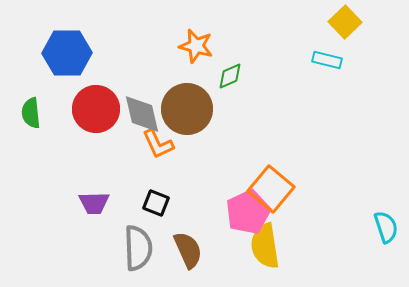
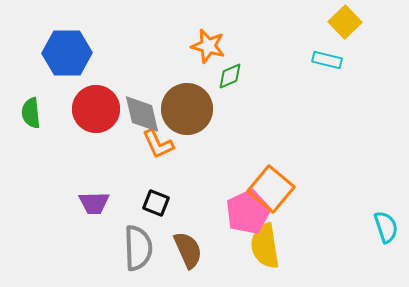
orange star: moved 12 px right
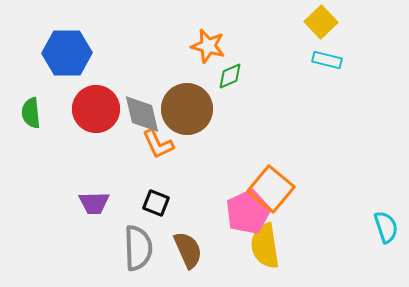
yellow square: moved 24 px left
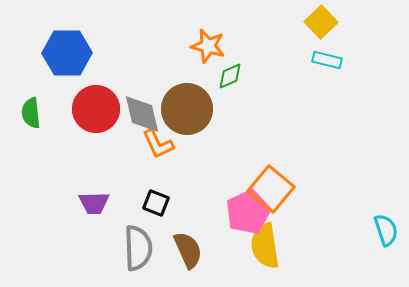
cyan semicircle: moved 3 px down
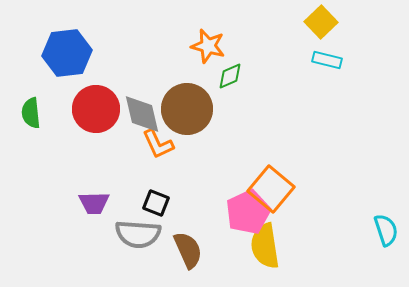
blue hexagon: rotated 6 degrees counterclockwise
gray semicircle: moved 14 px up; rotated 96 degrees clockwise
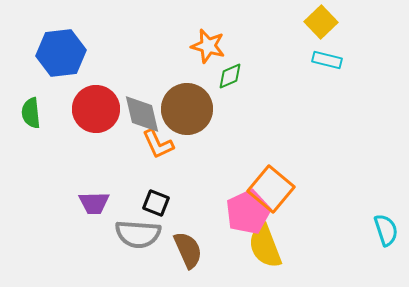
blue hexagon: moved 6 px left
yellow semicircle: rotated 12 degrees counterclockwise
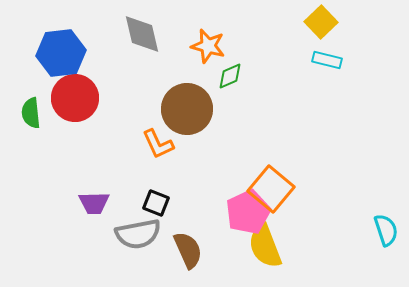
red circle: moved 21 px left, 11 px up
gray diamond: moved 80 px up
gray semicircle: rotated 15 degrees counterclockwise
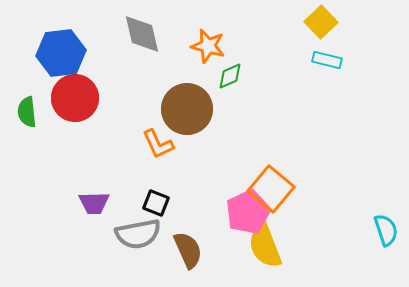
green semicircle: moved 4 px left, 1 px up
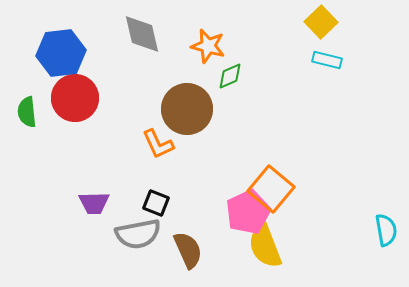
cyan semicircle: rotated 8 degrees clockwise
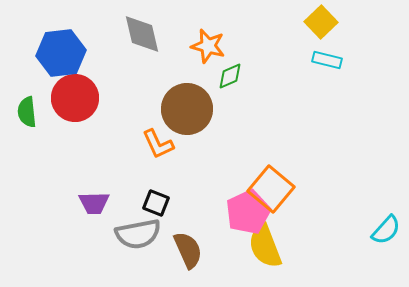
cyan semicircle: rotated 52 degrees clockwise
